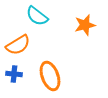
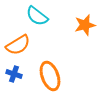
blue cross: rotated 14 degrees clockwise
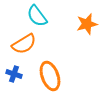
cyan semicircle: rotated 15 degrees clockwise
orange star: moved 2 px right, 1 px up
orange semicircle: moved 6 px right, 1 px up
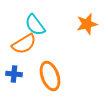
cyan semicircle: moved 2 px left, 9 px down
blue cross: rotated 14 degrees counterclockwise
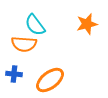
orange semicircle: rotated 35 degrees clockwise
orange ellipse: moved 4 px down; rotated 72 degrees clockwise
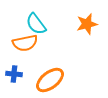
cyan semicircle: moved 1 px right, 1 px up
orange semicircle: moved 1 px right, 1 px up; rotated 15 degrees counterclockwise
